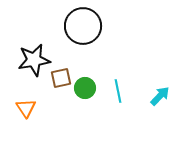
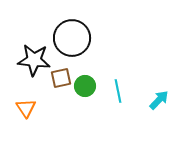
black circle: moved 11 px left, 12 px down
black star: rotated 16 degrees clockwise
green circle: moved 2 px up
cyan arrow: moved 1 px left, 4 px down
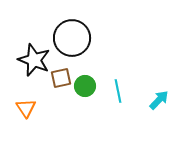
black star: rotated 16 degrees clockwise
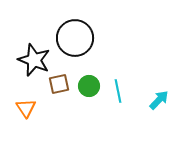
black circle: moved 3 px right
brown square: moved 2 px left, 6 px down
green circle: moved 4 px right
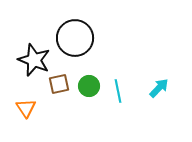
cyan arrow: moved 12 px up
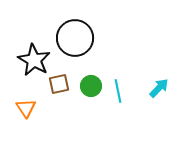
black star: rotated 8 degrees clockwise
green circle: moved 2 px right
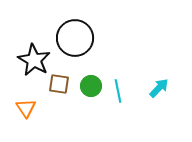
brown square: rotated 20 degrees clockwise
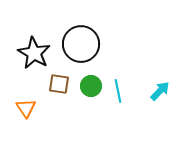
black circle: moved 6 px right, 6 px down
black star: moved 7 px up
cyan arrow: moved 1 px right, 3 px down
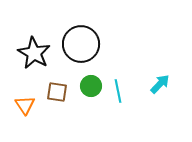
brown square: moved 2 px left, 8 px down
cyan arrow: moved 7 px up
orange triangle: moved 1 px left, 3 px up
